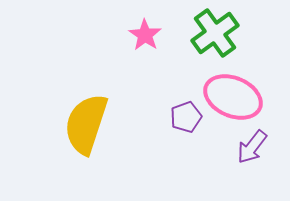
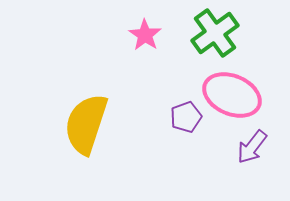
pink ellipse: moved 1 px left, 2 px up
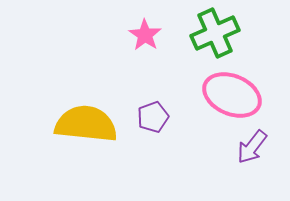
green cross: rotated 12 degrees clockwise
purple pentagon: moved 33 px left
yellow semicircle: rotated 78 degrees clockwise
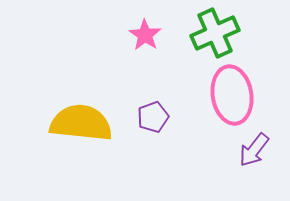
pink ellipse: rotated 58 degrees clockwise
yellow semicircle: moved 5 px left, 1 px up
purple arrow: moved 2 px right, 3 px down
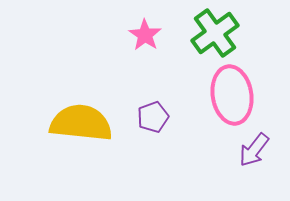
green cross: rotated 12 degrees counterclockwise
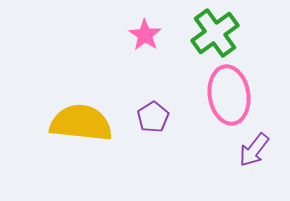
pink ellipse: moved 3 px left
purple pentagon: rotated 12 degrees counterclockwise
